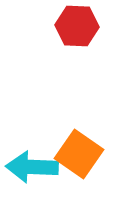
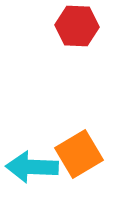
orange square: rotated 24 degrees clockwise
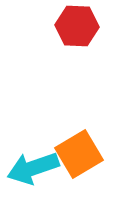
cyan arrow: moved 1 px right, 1 px down; rotated 21 degrees counterclockwise
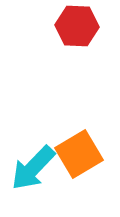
cyan arrow: rotated 27 degrees counterclockwise
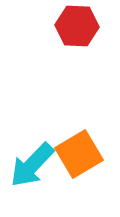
cyan arrow: moved 1 px left, 3 px up
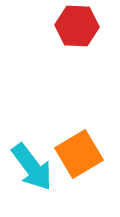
cyan arrow: moved 2 px down; rotated 81 degrees counterclockwise
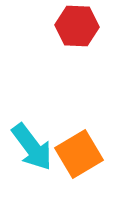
cyan arrow: moved 20 px up
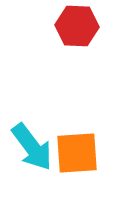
orange square: moved 2 px left, 1 px up; rotated 27 degrees clockwise
